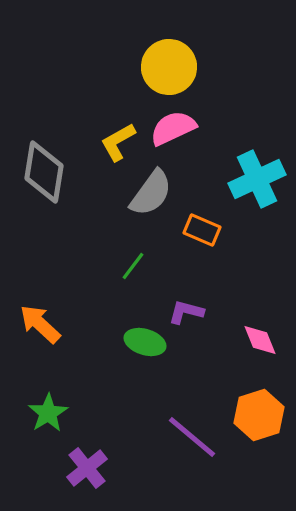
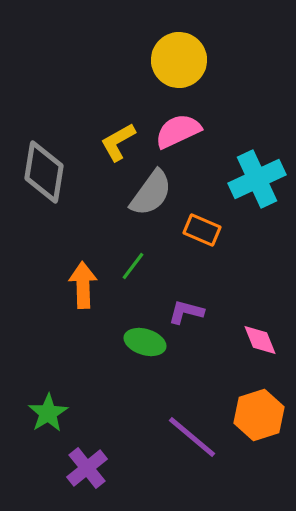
yellow circle: moved 10 px right, 7 px up
pink semicircle: moved 5 px right, 3 px down
orange arrow: moved 43 px right, 39 px up; rotated 45 degrees clockwise
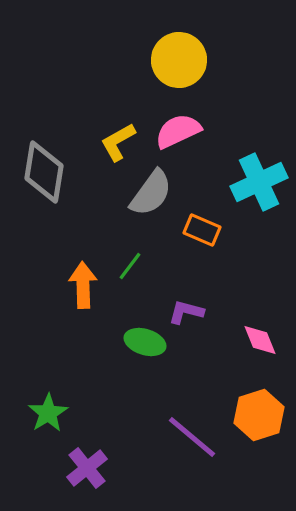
cyan cross: moved 2 px right, 3 px down
green line: moved 3 px left
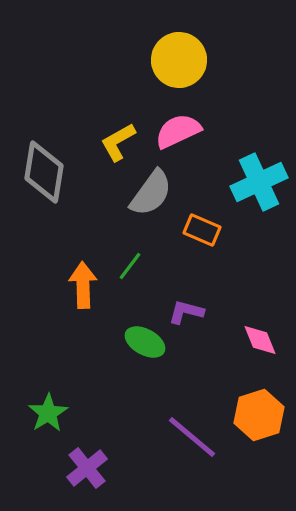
green ellipse: rotated 12 degrees clockwise
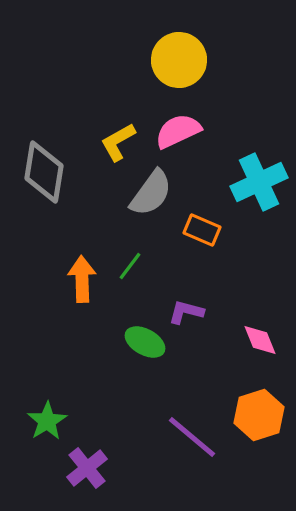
orange arrow: moved 1 px left, 6 px up
green star: moved 1 px left, 8 px down
